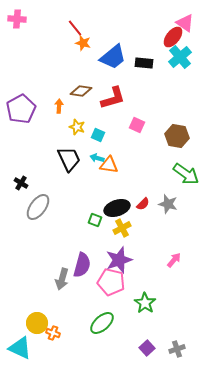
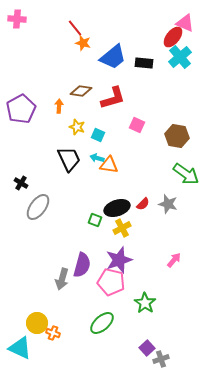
pink triangle: rotated 12 degrees counterclockwise
gray cross: moved 16 px left, 10 px down
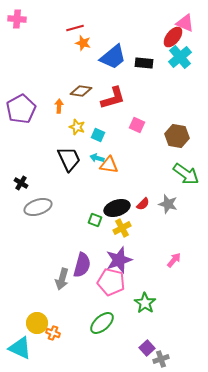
red line: rotated 66 degrees counterclockwise
gray ellipse: rotated 36 degrees clockwise
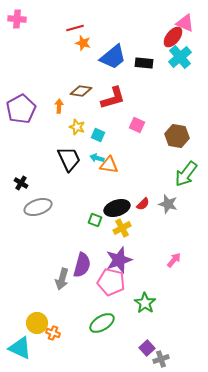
green arrow: rotated 92 degrees clockwise
green ellipse: rotated 10 degrees clockwise
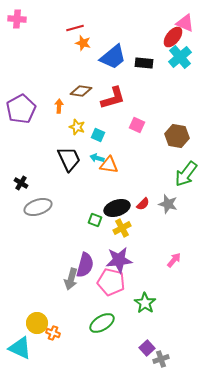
purple star: rotated 12 degrees clockwise
purple semicircle: moved 3 px right
gray arrow: moved 9 px right
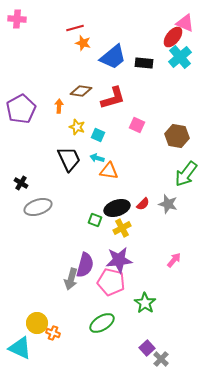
orange triangle: moved 6 px down
gray cross: rotated 28 degrees counterclockwise
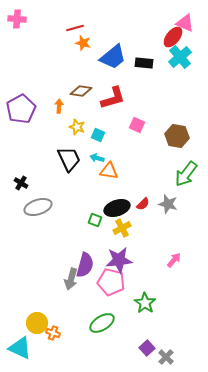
gray cross: moved 5 px right, 2 px up
